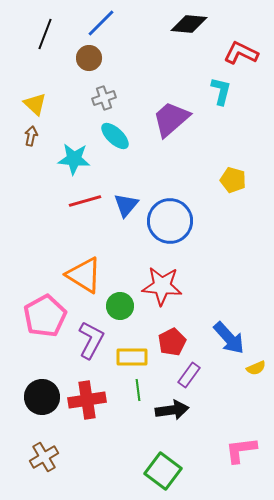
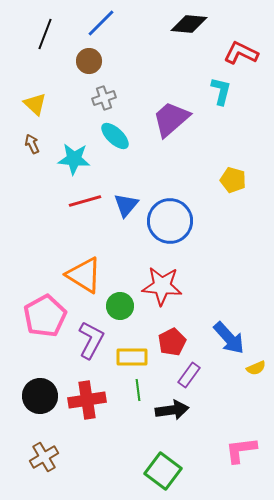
brown circle: moved 3 px down
brown arrow: moved 1 px right, 8 px down; rotated 36 degrees counterclockwise
black circle: moved 2 px left, 1 px up
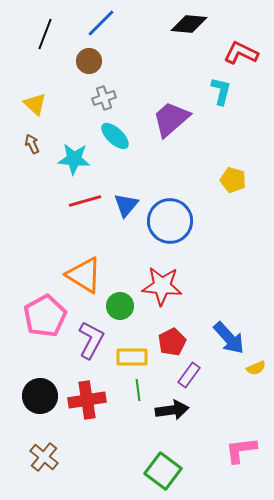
brown cross: rotated 20 degrees counterclockwise
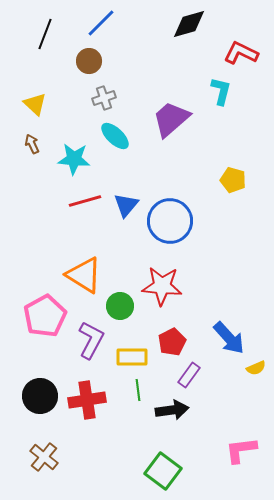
black diamond: rotated 21 degrees counterclockwise
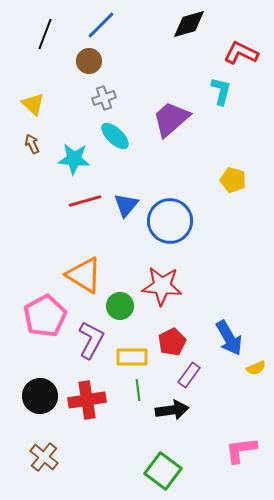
blue line: moved 2 px down
yellow triangle: moved 2 px left
blue arrow: rotated 12 degrees clockwise
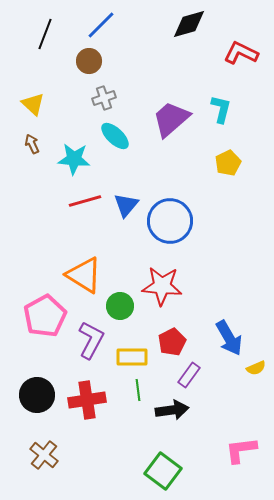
cyan L-shape: moved 18 px down
yellow pentagon: moved 5 px left, 17 px up; rotated 30 degrees clockwise
black circle: moved 3 px left, 1 px up
brown cross: moved 2 px up
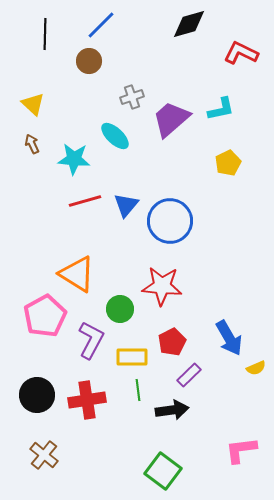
black line: rotated 20 degrees counterclockwise
gray cross: moved 28 px right, 1 px up
cyan L-shape: rotated 64 degrees clockwise
orange triangle: moved 7 px left, 1 px up
green circle: moved 3 px down
purple rectangle: rotated 10 degrees clockwise
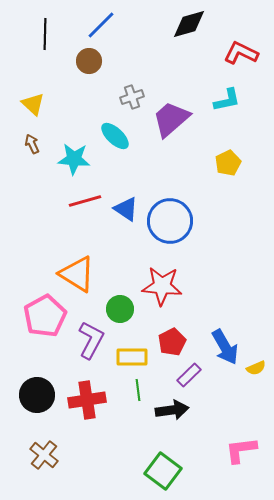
cyan L-shape: moved 6 px right, 9 px up
blue triangle: moved 4 px down; rotated 36 degrees counterclockwise
blue arrow: moved 4 px left, 9 px down
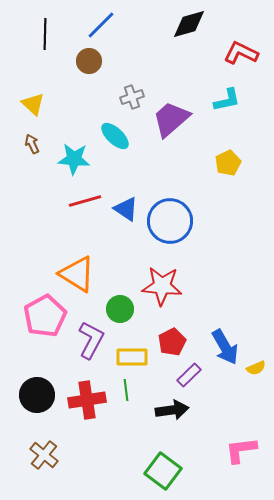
green line: moved 12 px left
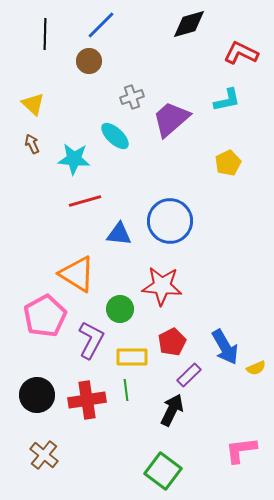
blue triangle: moved 7 px left, 25 px down; rotated 28 degrees counterclockwise
black arrow: rotated 56 degrees counterclockwise
